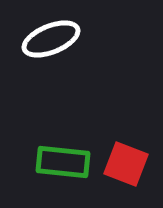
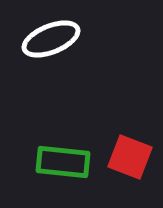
red square: moved 4 px right, 7 px up
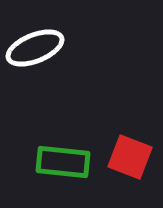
white ellipse: moved 16 px left, 9 px down
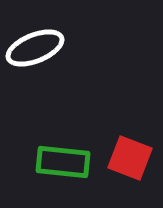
red square: moved 1 px down
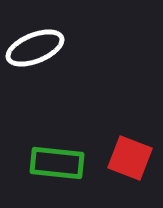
green rectangle: moved 6 px left, 1 px down
